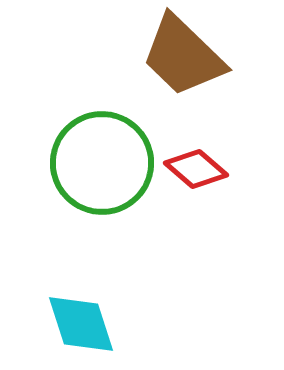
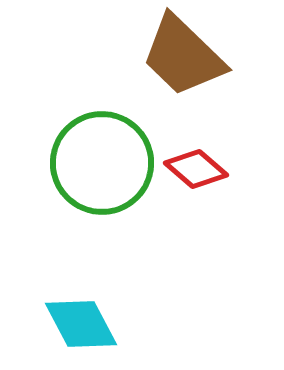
cyan diamond: rotated 10 degrees counterclockwise
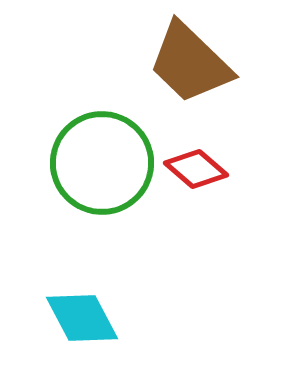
brown trapezoid: moved 7 px right, 7 px down
cyan diamond: moved 1 px right, 6 px up
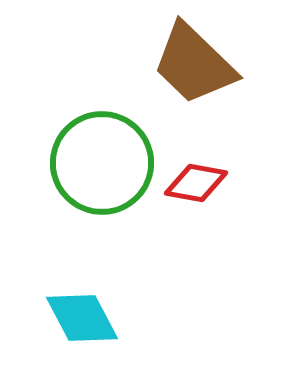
brown trapezoid: moved 4 px right, 1 px down
red diamond: moved 14 px down; rotated 30 degrees counterclockwise
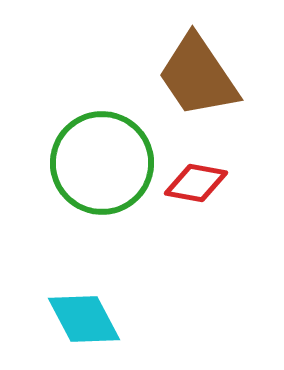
brown trapezoid: moved 4 px right, 12 px down; rotated 12 degrees clockwise
cyan diamond: moved 2 px right, 1 px down
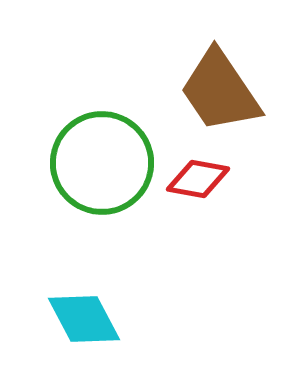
brown trapezoid: moved 22 px right, 15 px down
red diamond: moved 2 px right, 4 px up
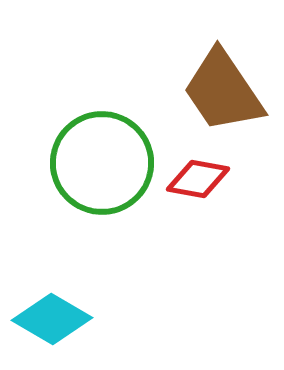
brown trapezoid: moved 3 px right
cyan diamond: moved 32 px left; rotated 32 degrees counterclockwise
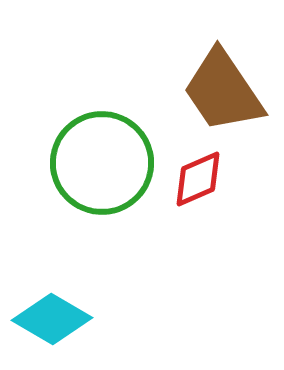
red diamond: rotated 34 degrees counterclockwise
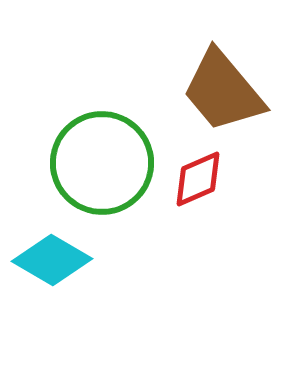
brown trapezoid: rotated 6 degrees counterclockwise
cyan diamond: moved 59 px up
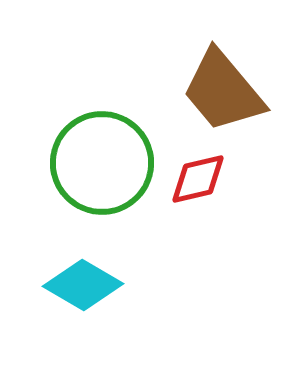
red diamond: rotated 10 degrees clockwise
cyan diamond: moved 31 px right, 25 px down
